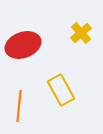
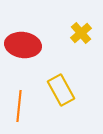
red ellipse: rotated 28 degrees clockwise
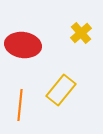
yellow rectangle: rotated 68 degrees clockwise
orange line: moved 1 px right, 1 px up
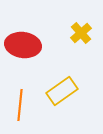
yellow rectangle: moved 1 px right, 1 px down; rotated 16 degrees clockwise
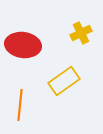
yellow cross: rotated 15 degrees clockwise
yellow rectangle: moved 2 px right, 10 px up
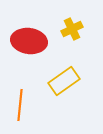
yellow cross: moved 9 px left, 4 px up
red ellipse: moved 6 px right, 4 px up
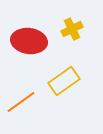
orange line: moved 1 px right, 3 px up; rotated 48 degrees clockwise
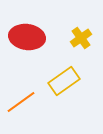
yellow cross: moved 9 px right, 9 px down; rotated 10 degrees counterclockwise
red ellipse: moved 2 px left, 4 px up
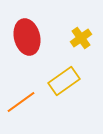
red ellipse: rotated 68 degrees clockwise
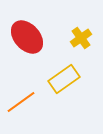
red ellipse: rotated 28 degrees counterclockwise
yellow rectangle: moved 2 px up
